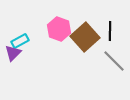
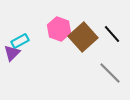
black line: moved 2 px right, 3 px down; rotated 42 degrees counterclockwise
brown square: moved 2 px left
purple triangle: moved 1 px left
gray line: moved 4 px left, 12 px down
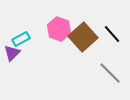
cyan rectangle: moved 1 px right, 2 px up
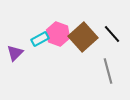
pink hexagon: moved 1 px left, 5 px down
cyan rectangle: moved 19 px right
purple triangle: moved 3 px right
gray line: moved 2 px left, 2 px up; rotated 30 degrees clockwise
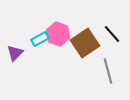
brown square: moved 2 px right, 6 px down; rotated 8 degrees clockwise
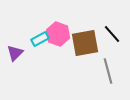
brown square: rotated 24 degrees clockwise
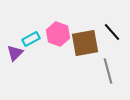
black line: moved 2 px up
cyan rectangle: moved 9 px left
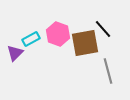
black line: moved 9 px left, 3 px up
